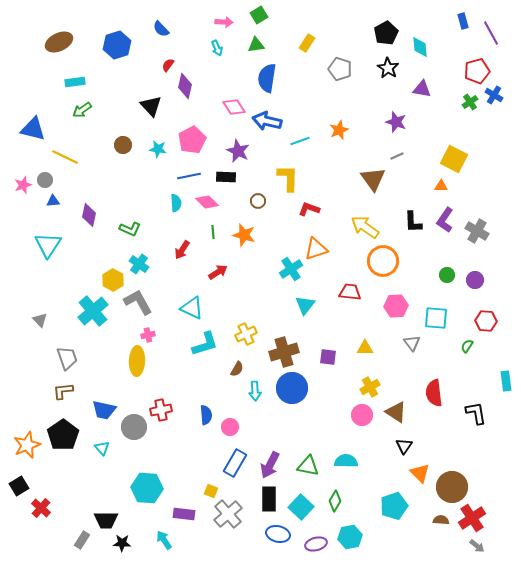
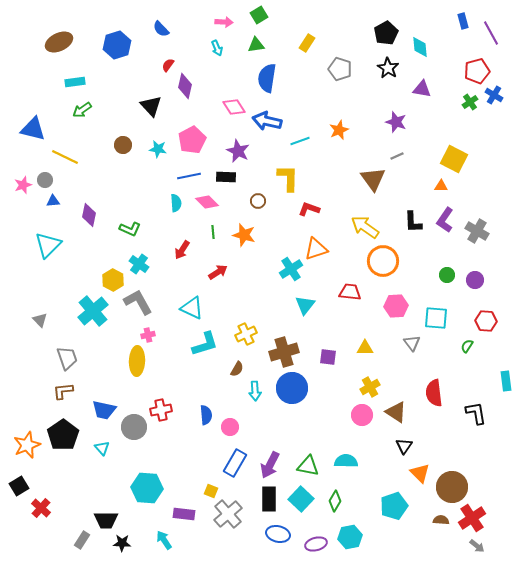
cyan triangle at (48, 245): rotated 12 degrees clockwise
cyan square at (301, 507): moved 8 px up
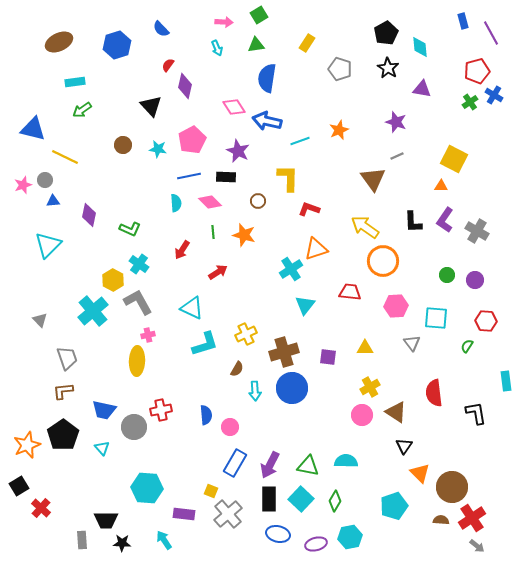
pink diamond at (207, 202): moved 3 px right
gray rectangle at (82, 540): rotated 36 degrees counterclockwise
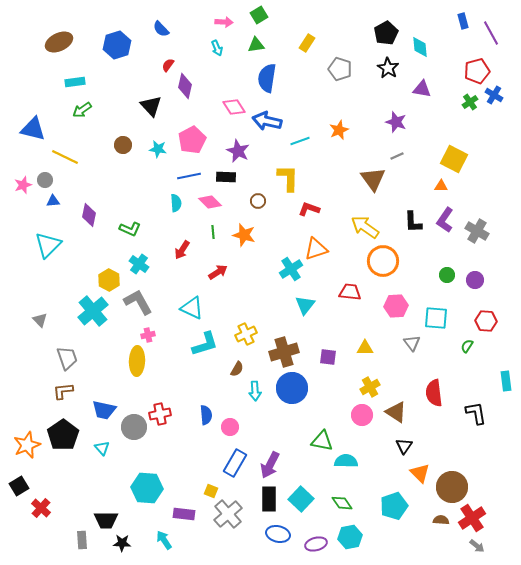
yellow hexagon at (113, 280): moved 4 px left
red cross at (161, 410): moved 1 px left, 4 px down
green triangle at (308, 466): moved 14 px right, 25 px up
green diamond at (335, 501): moved 7 px right, 2 px down; rotated 65 degrees counterclockwise
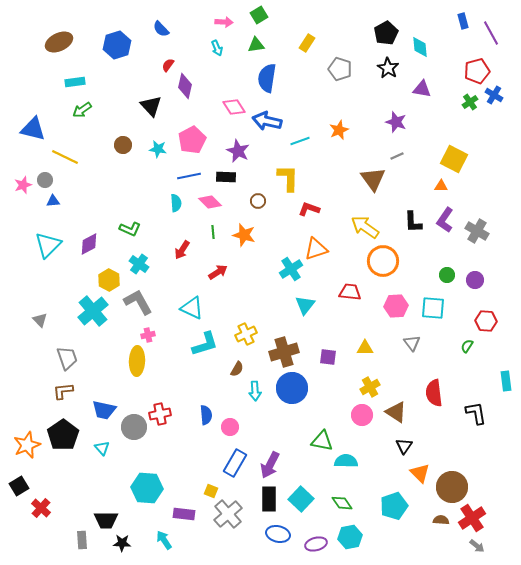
purple diamond at (89, 215): moved 29 px down; rotated 50 degrees clockwise
cyan square at (436, 318): moved 3 px left, 10 px up
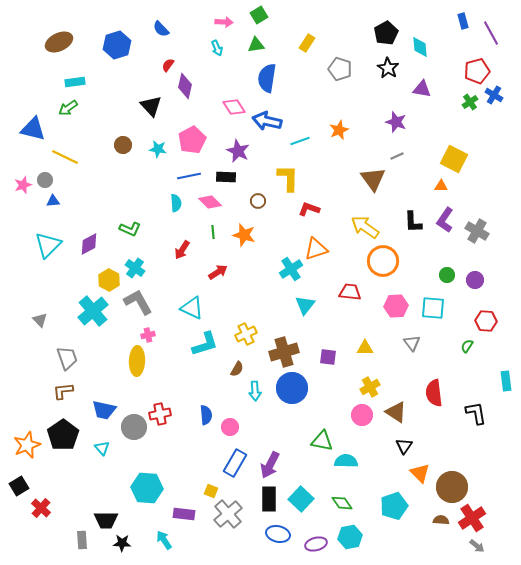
green arrow at (82, 110): moved 14 px left, 2 px up
cyan cross at (139, 264): moved 4 px left, 4 px down
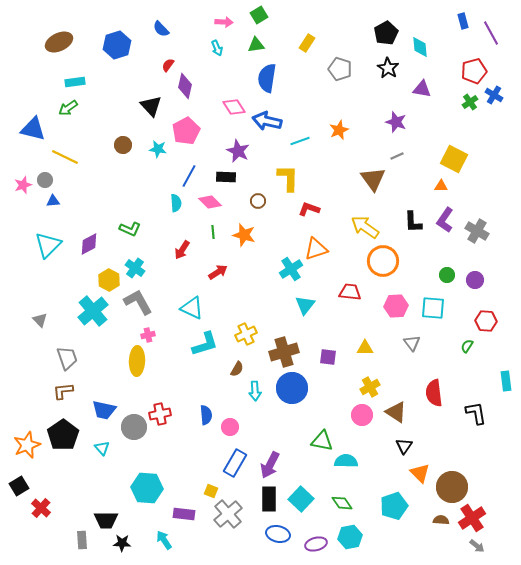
red pentagon at (477, 71): moved 3 px left
pink pentagon at (192, 140): moved 6 px left, 9 px up
blue line at (189, 176): rotated 50 degrees counterclockwise
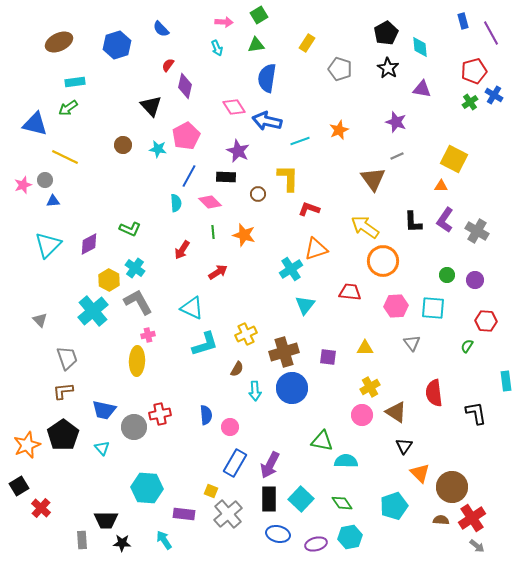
blue triangle at (33, 129): moved 2 px right, 5 px up
pink pentagon at (186, 131): moved 5 px down
brown circle at (258, 201): moved 7 px up
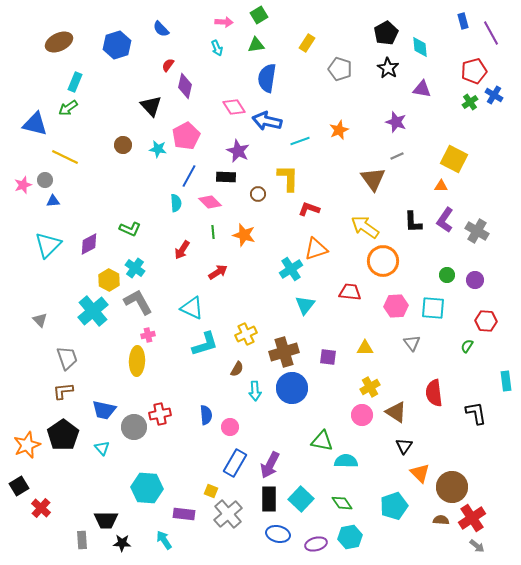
cyan rectangle at (75, 82): rotated 60 degrees counterclockwise
